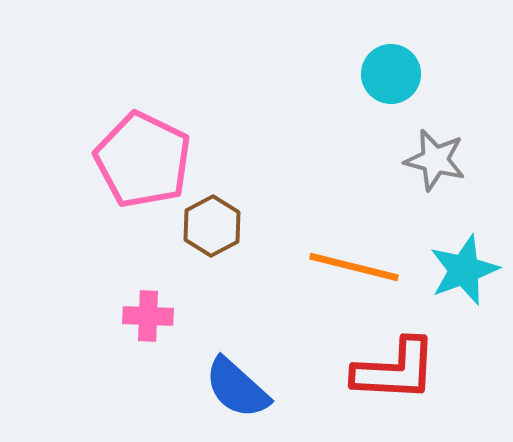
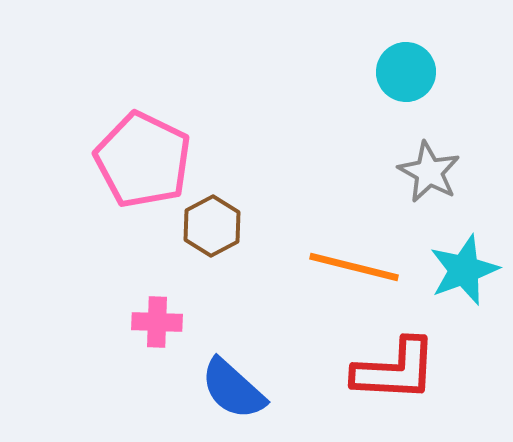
cyan circle: moved 15 px right, 2 px up
gray star: moved 6 px left, 12 px down; rotated 14 degrees clockwise
pink cross: moved 9 px right, 6 px down
blue semicircle: moved 4 px left, 1 px down
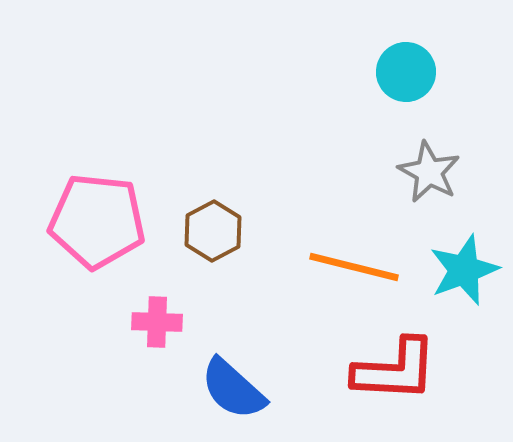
pink pentagon: moved 46 px left, 61 px down; rotated 20 degrees counterclockwise
brown hexagon: moved 1 px right, 5 px down
